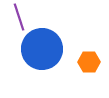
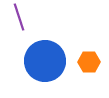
blue circle: moved 3 px right, 12 px down
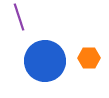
orange hexagon: moved 4 px up
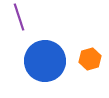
orange hexagon: moved 1 px right, 1 px down; rotated 15 degrees counterclockwise
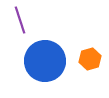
purple line: moved 1 px right, 3 px down
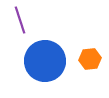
orange hexagon: rotated 10 degrees clockwise
